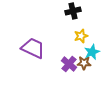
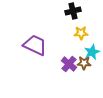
yellow star: moved 3 px up; rotated 16 degrees clockwise
purple trapezoid: moved 2 px right, 3 px up
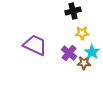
yellow star: moved 1 px right
cyan star: rotated 14 degrees counterclockwise
purple cross: moved 11 px up
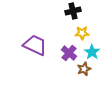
brown star: moved 6 px down; rotated 24 degrees counterclockwise
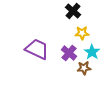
black cross: rotated 35 degrees counterclockwise
purple trapezoid: moved 2 px right, 4 px down
brown star: moved 1 px up; rotated 16 degrees clockwise
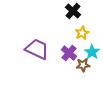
yellow star: rotated 24 degrees counterclockwise
brown star: moved 1 px left, 3 px up
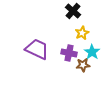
purple cross: rotated 28 degrees counterclockwise
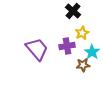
purple trapezoid: rotated 25 degrees clockwise
purple cross: moved 2 px left, 7 px up; rotated 21 degrees counterclockwise
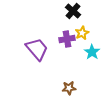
purple cross: moved 7 px up
brown star: moved 14 px left, 23 px down
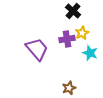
cyan star: moved 2 px left, 1 px down; rotated 14 degrees counterclockwise
brown star: rotated 16 degrees counterclockwise
